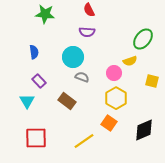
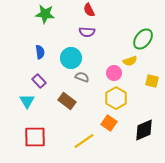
blue semicircle: moved 6 px right
cyan circle: moved 2 px left, 1 px down
red square: moved 1 px left, 1 px up
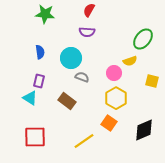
red semicircle: rotated 56 degrees clockwise
purple rectangle: rotated 56 degrees clockwise
cyan triangle: moved 3 px right, 3 px up; rotated 28 degrees counterclockwise
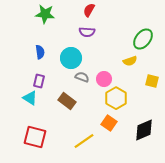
pink circle: moved 10 px left, 6 px down
red square: rotated 15 degrees clockwise
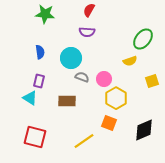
yellow square: rotated 32 degrees counterclockwise
brown rectangle: rotated 36 degrees counterclockwise
orange square: rotated 14 degrees counterclockwise
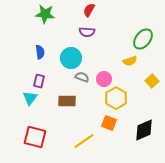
yellow square: rotated 24 degrees counterclockwise
cyan triangle: rotated 35 degrees clockwise
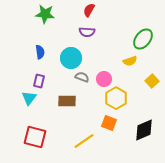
cyan triangle: moved 1 px left
